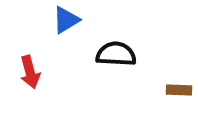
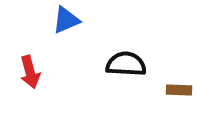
blue triangle: rotated 8 degrees clockwise
black semicircle: moved 10 px right, 10 px down
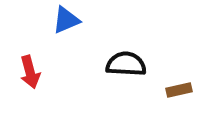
brown rectangle: rotated 15 degrees counterclockwise
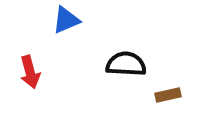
brown rectangle: moved 11 px left, 5 px down
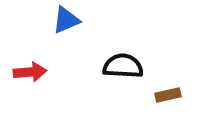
black semicircle: moved 3 px left, 2 px down
red arrow: rotated 80 degrees counterclockwise
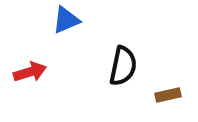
black semicircle: rotated 99 degrees clockwise
red arrow: rotated 12 degrees counterclockwise
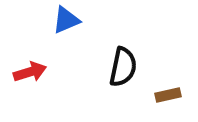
black semicircle: moved 1 px down
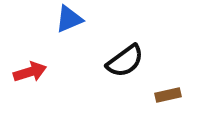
blue triangle: moved 3 px right, 1 px up
black semicircle: moved 2 px right, 6 px up; rotated 42 degrees clockwise
